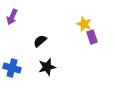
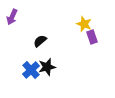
blue cross: moved 19 px right, 2 px down; rotated 30 degrees clockwise
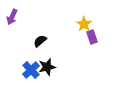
yellow star: rotated 14 degrees clockwise
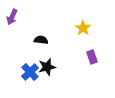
yellow star: moved 1 px left, 4 px down
purple rectangle: moved 20 px down
black semicircle: moved 1 px right, 1 px up; rotated 48 degrees clockwise
blue cross: moved 1 px left, 2 px down
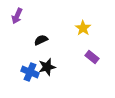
purple arrow: moved 5 px right, 1 px up
black semicircle: rotated 32 degrees counterclockwise
purple rectangle: rotated 32 degrees counterclockwise
blue cross: rotated 24 degrees counterclockwise
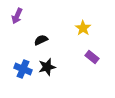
blue cross: moved 7 px left, 3 px up
